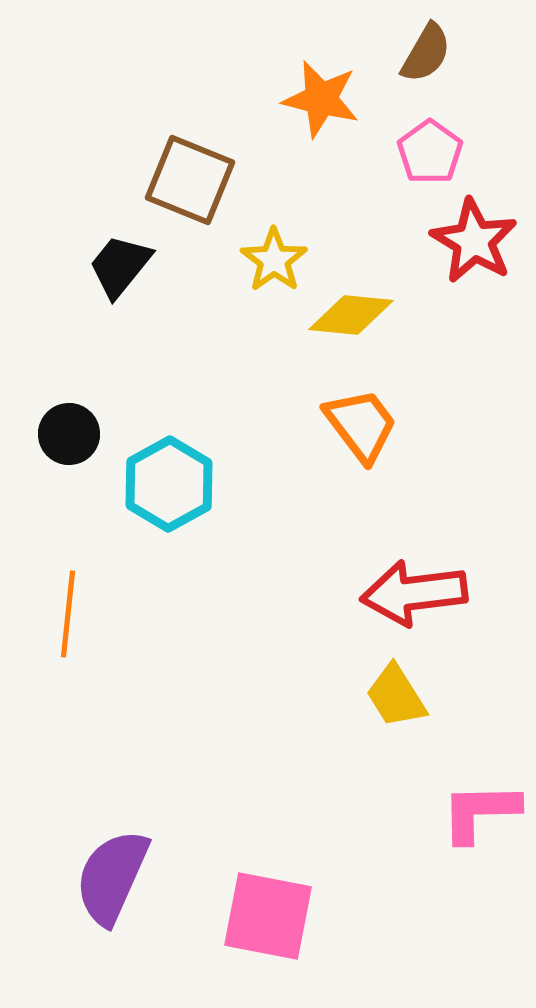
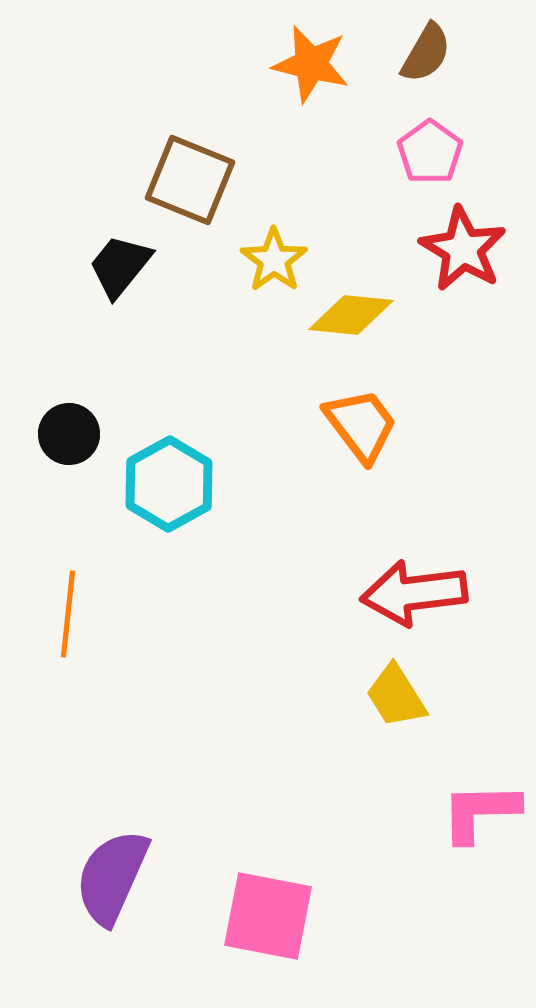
orange star: moved 10 px left, 35 px up
red star: moved 11 px left, 8 px down
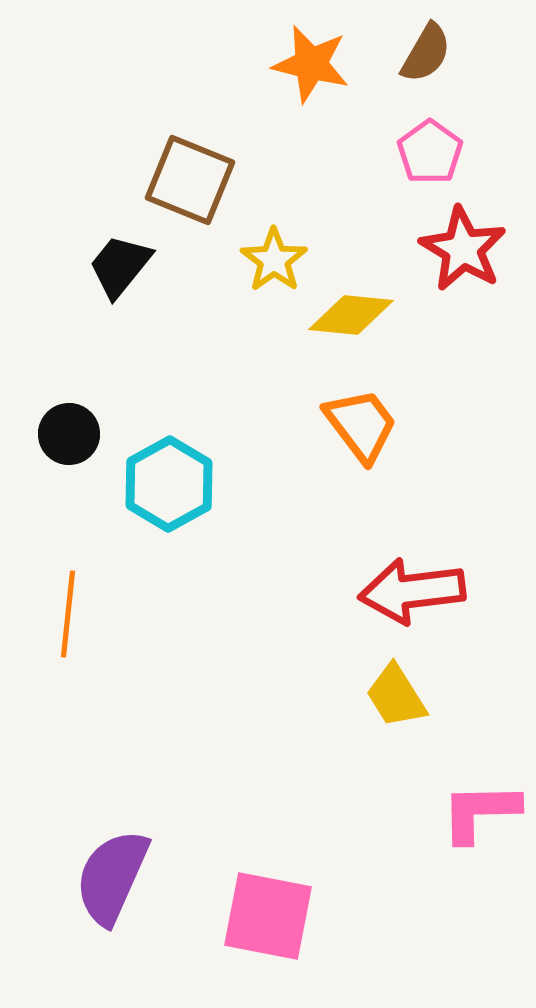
red arrow: moved 2 px left, 2 px up
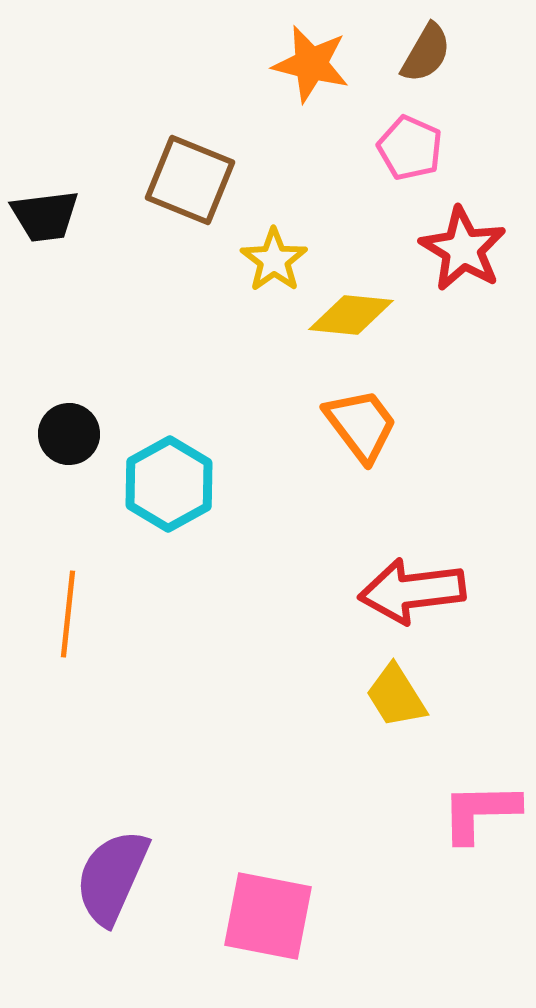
pink pentagon: moved 20 px left, 4 px up; rotated 12 degrees counterclockwise
black trapezoid: moved 75 px left, 50 px up; rotated 136 degrees counterclockwise
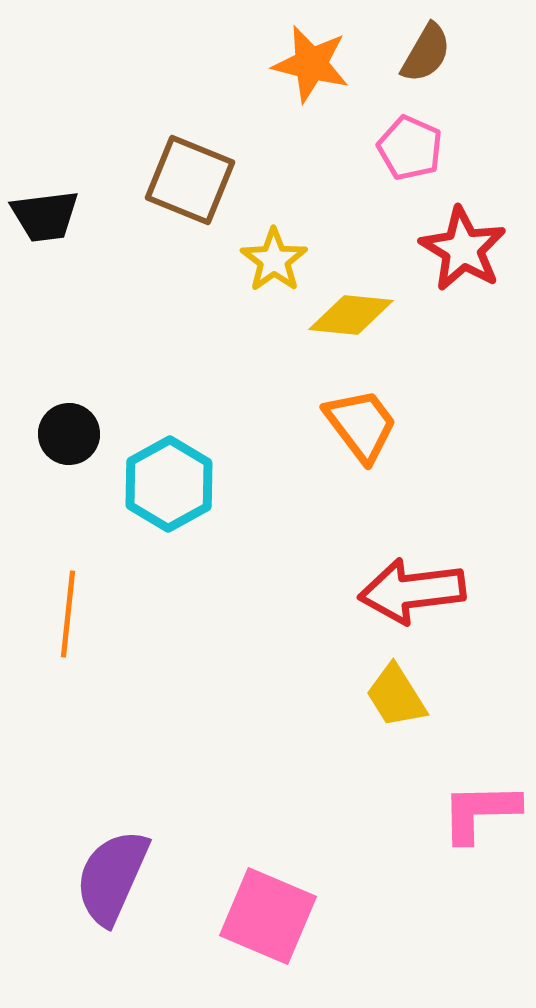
pink square: rotated 12 degrees clockwise
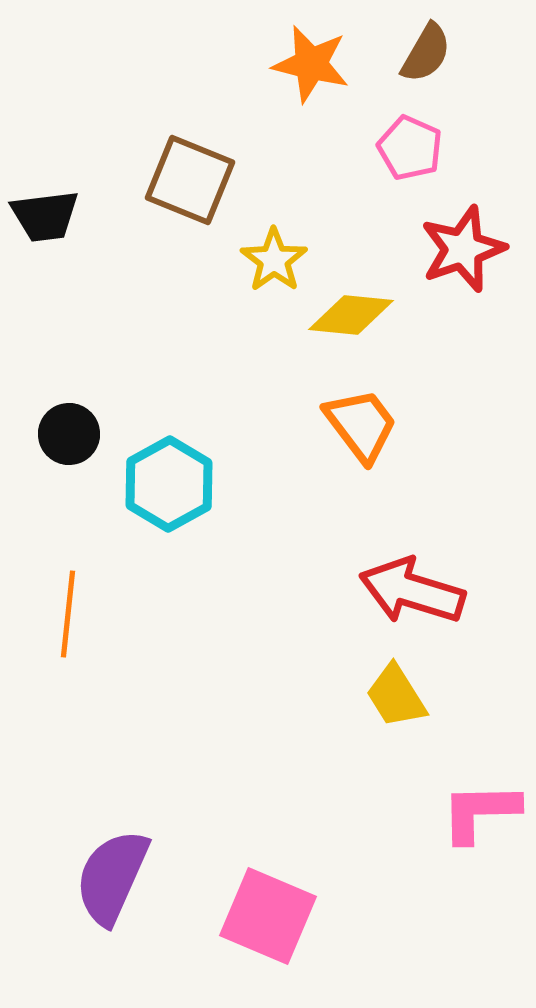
red star: rotated 22 degrees clockwise
red arrow: rotated 24 degrees clockwise
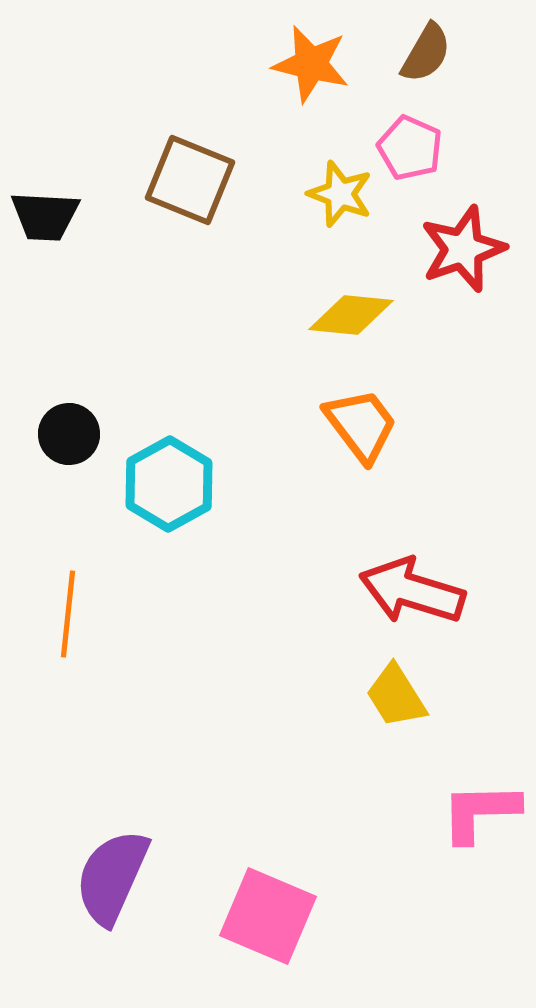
black trapezoid: rotated 10 degrees clockwise
yellow star: moved 66 px right, 66 px up; rotated 16 degrees counterclockwise
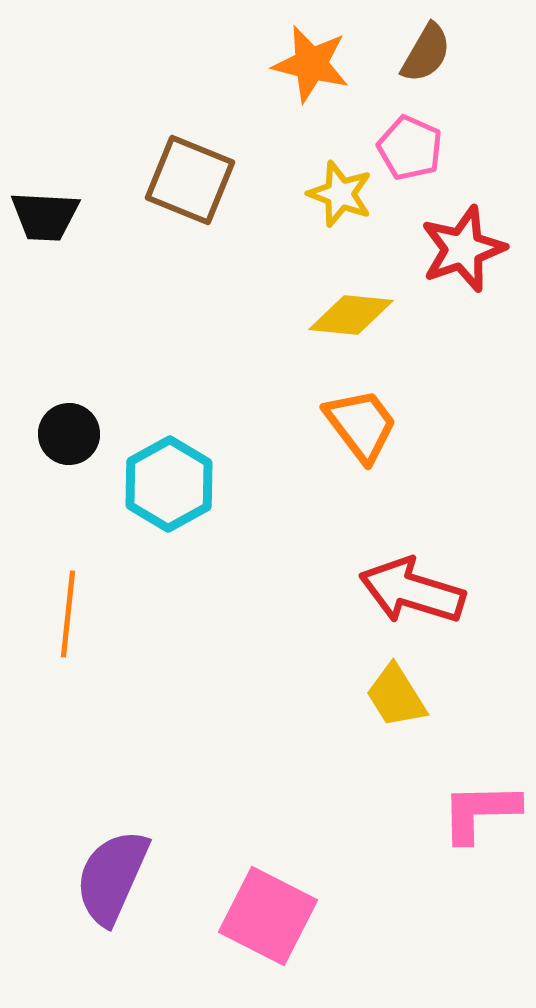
pink square: rotated 4 degrees clockwise
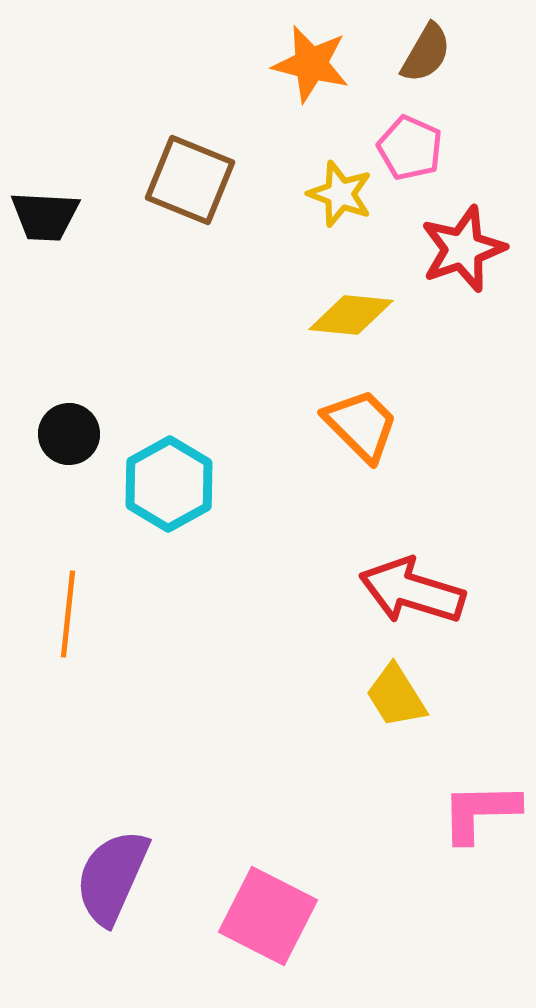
orange trapezoid: rotated 8 degrees counterclockwise
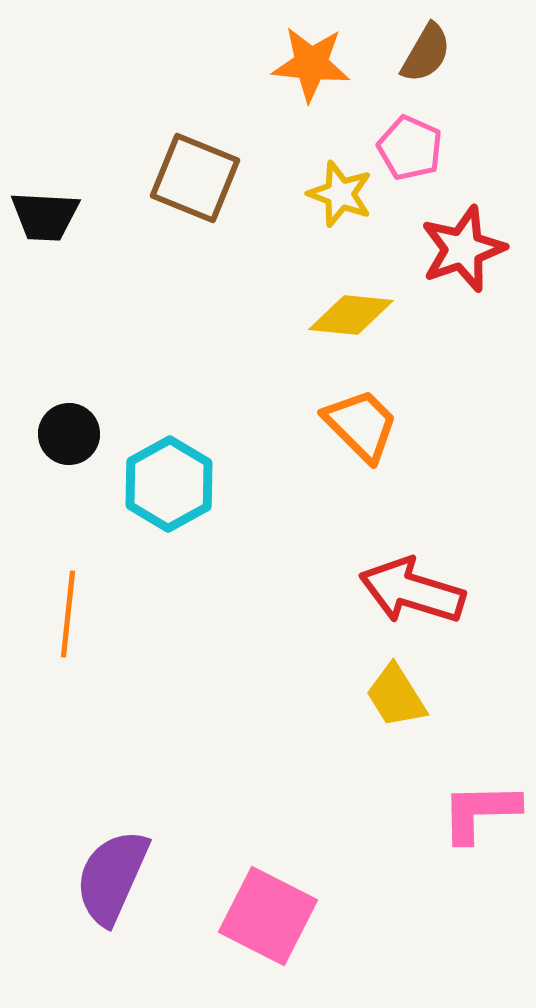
orange star: rotated 8 degrees counterclockwise
brown square: moved 5 px right, 2 px up
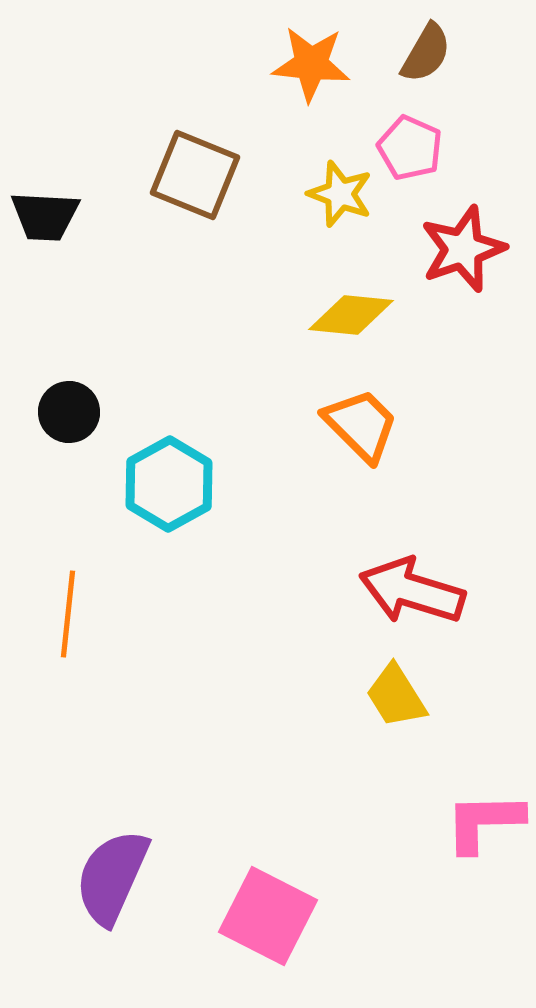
brown square: moved 3 px up
black circle: moved 22 px up
pink L-shape: moved 4 px right, 10 px down
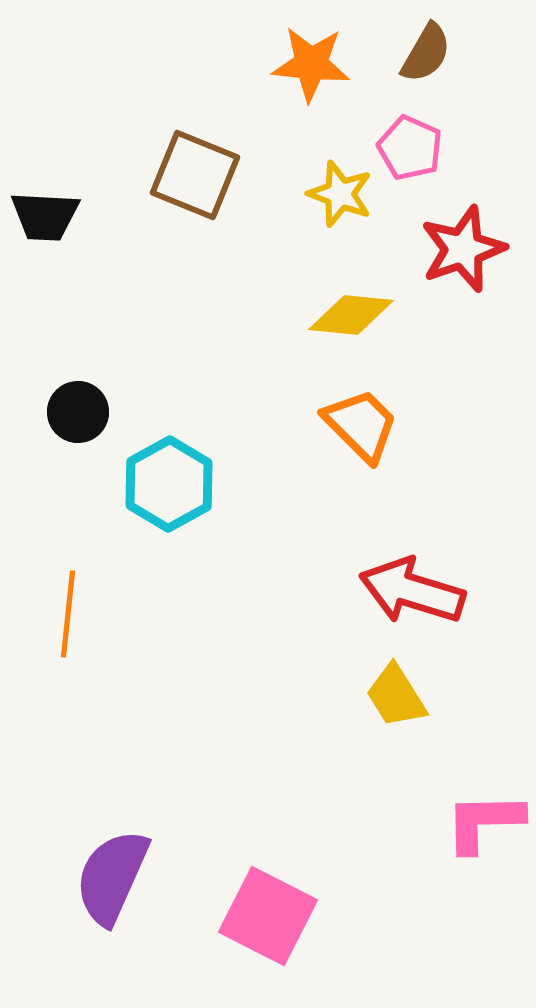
black circle: moved 9 px right
